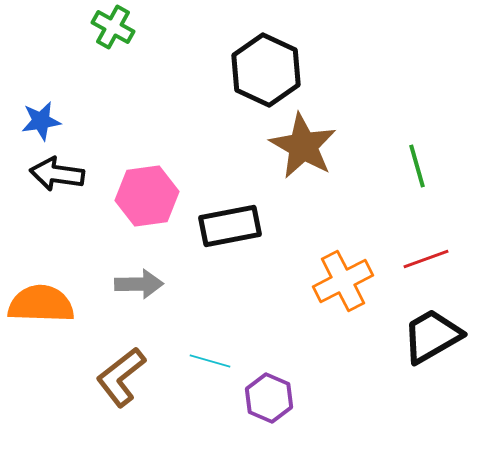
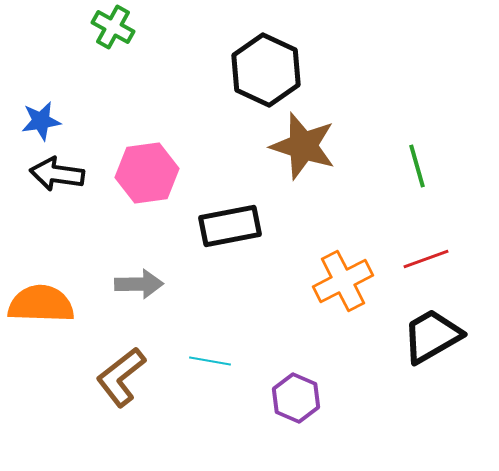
brown star: rotated 12 degrees counterclockwise
pink hexagon: moved 23 px up
cyan line: rotated 6 degrees counterclockwise
purple hexagon: moved 27 px right
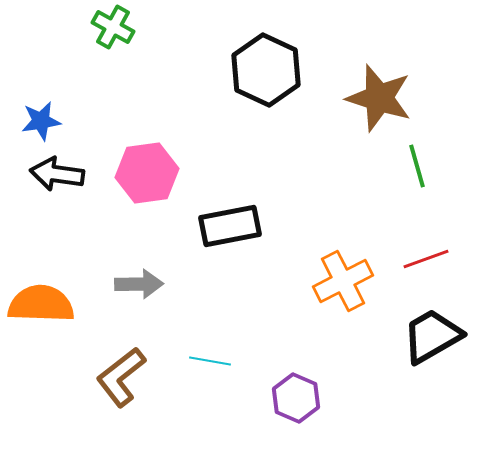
brown star: moved 76 px right, 48 px up
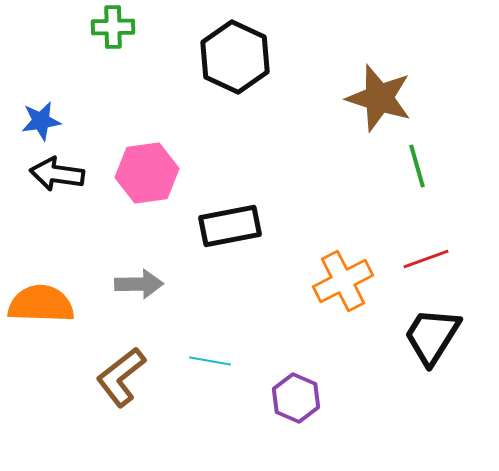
green cross: rotated 30 degrees counterclockwise
black hexagon: moved 31 px left, 13 px up
black trapezoid: rotated 28 degrees counterclockwise
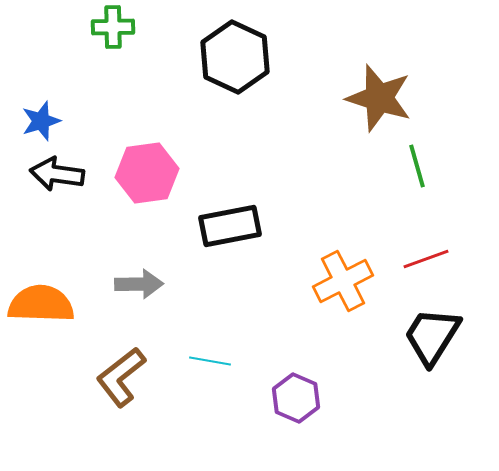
blue star: rotated 9 degrees counterclockwise
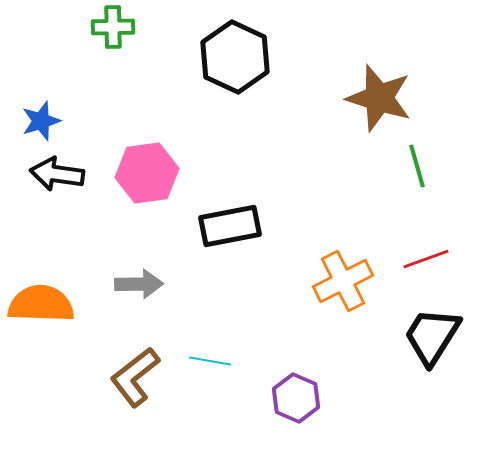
brown L-shape: moved 14 px right
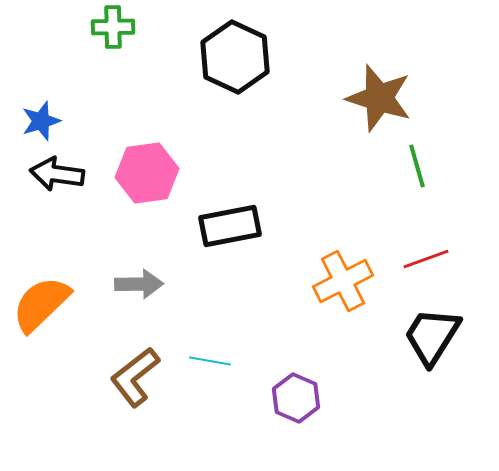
orange semicircle: rotated 46 degrees counterclockwise
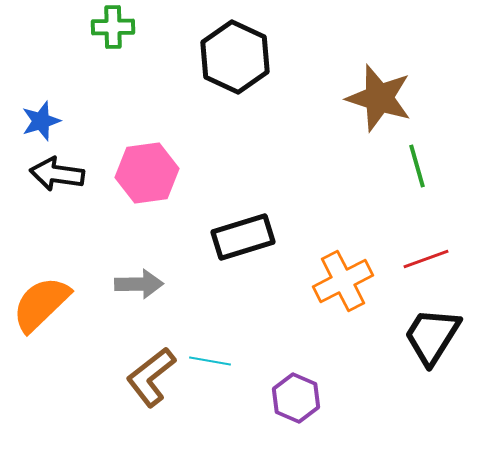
black rectangle: moved 13 px right, 11 px down; rotated 6 degrees counterclockwise
brown L-shape: moved 16 px right
